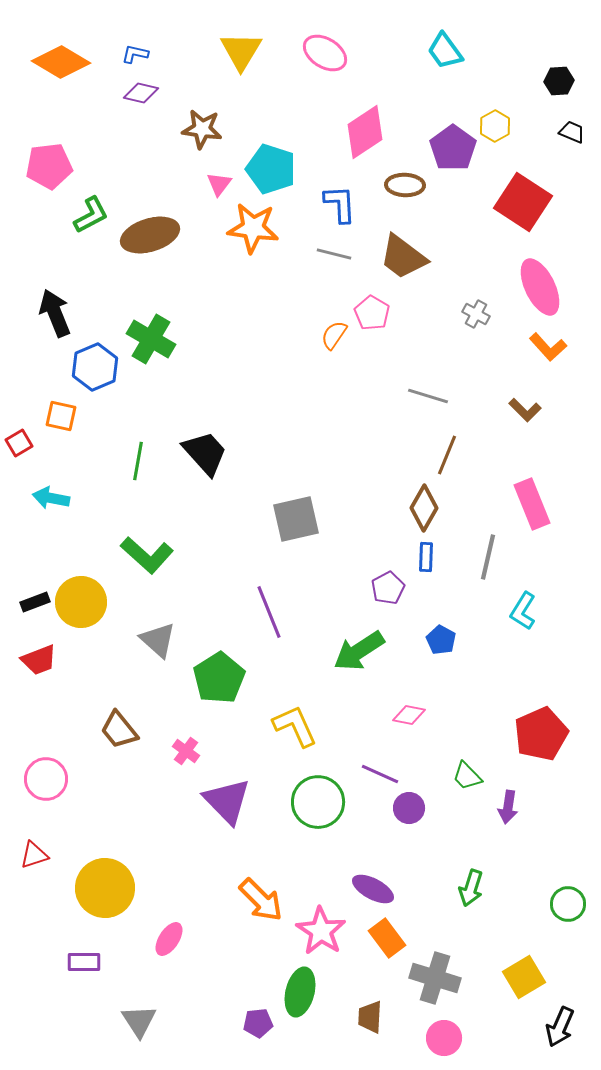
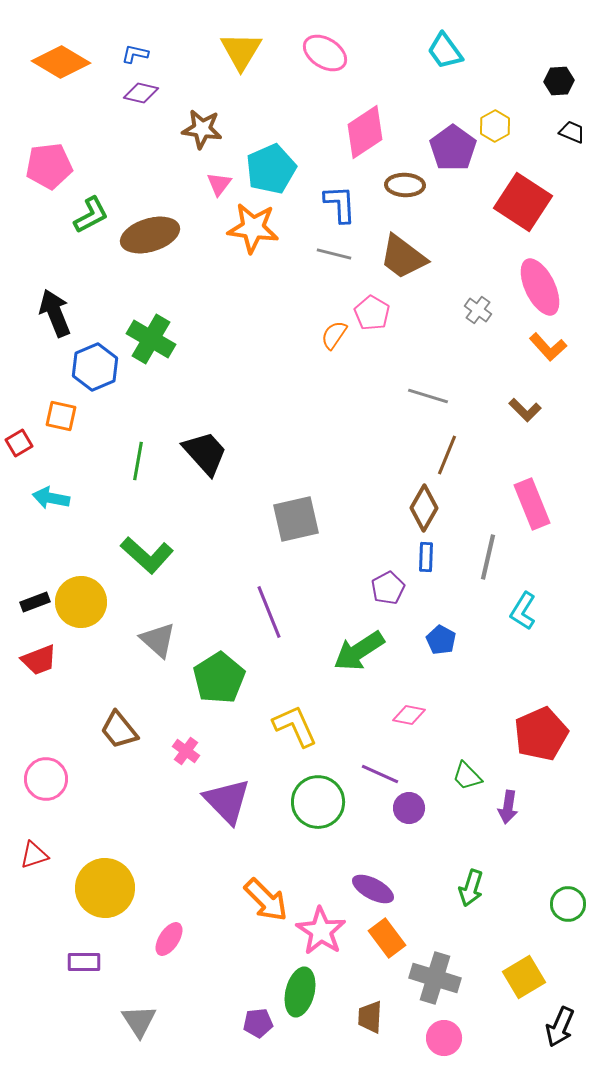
cyan pentagon at (271, 169): rotated 30 degrees clockwise
gray cross at (476, 314): moved 2 px right, 4 px up; rotated 8 degrees clockwise
orange arrow at (261, 900): moved 5 px right
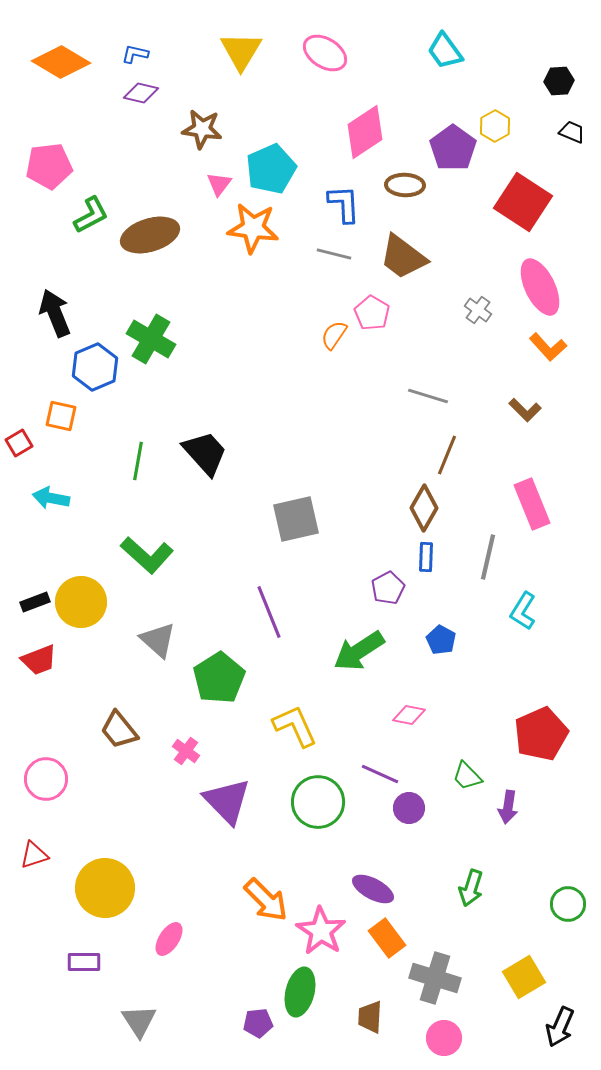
blue L-shape at (340, 204): moved 4 px right
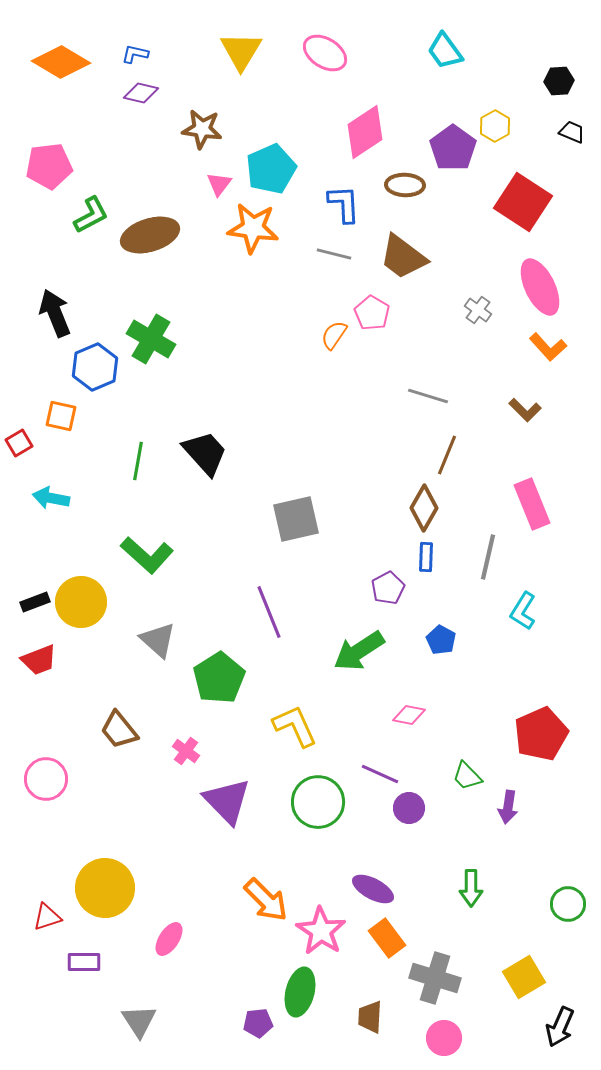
red triangle at (34, 855): moved 13 px right, 62 px down
green arrow at (471, 888): rotated 18 degrees counterclockwise
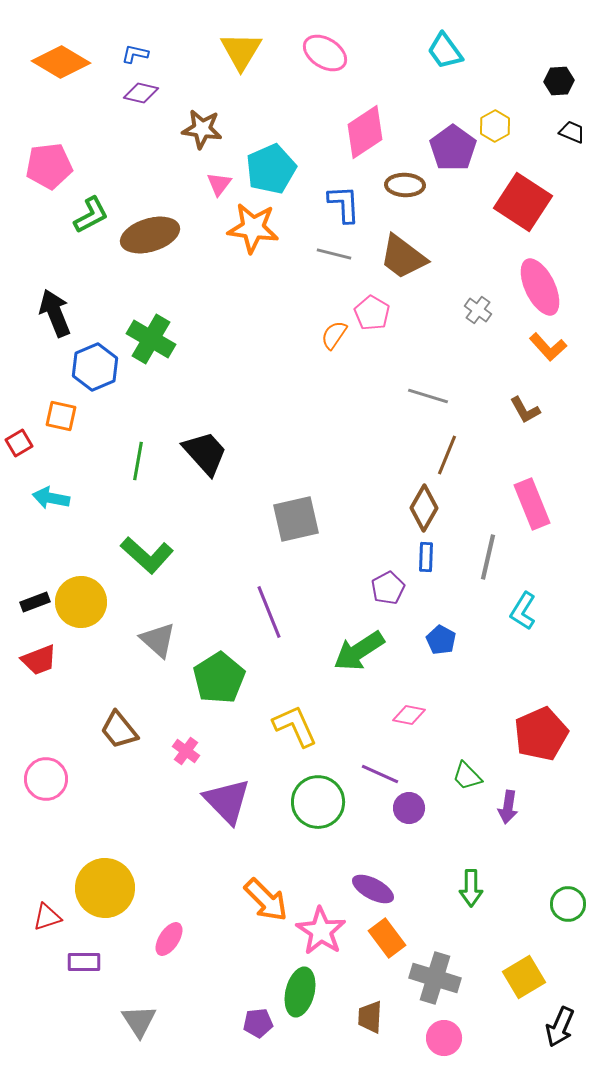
brown L-shape at (525, 410): rotated 16 degrees clockwise
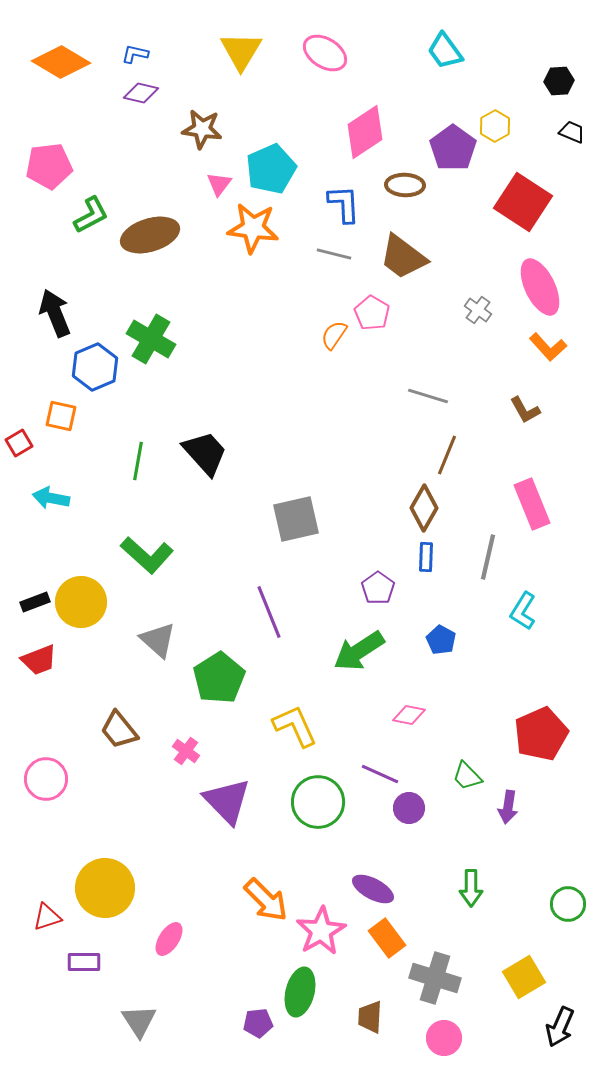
purple pentagon at (388, 588): moved 10 px left; rotated 8 degrees counterclockwise
pink star at (321, 931): rotated 9 degrees clockwise
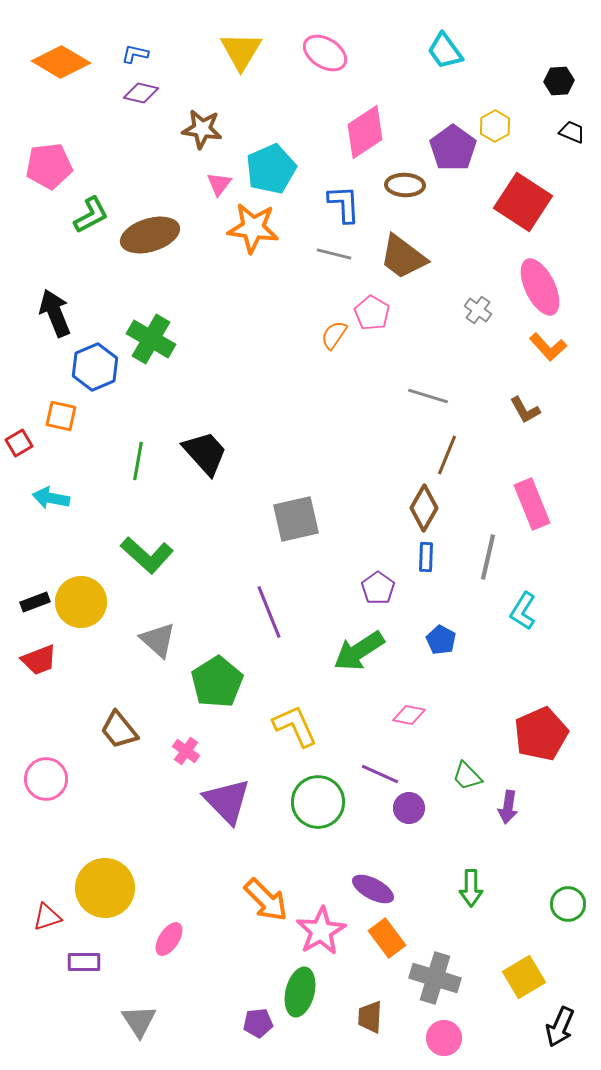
green pentagon at (219, 678): moved 2 px left, 4 px down
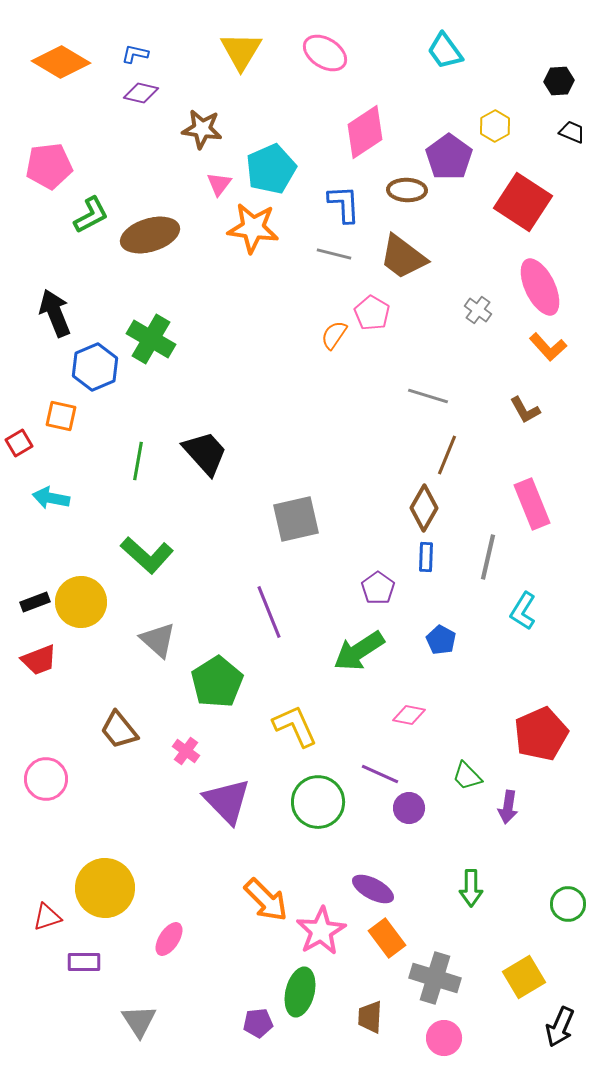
purple pentagon at (453, 148): moved 4 px left, 9 px down
brown ellipse at (405, 185): moved 2 px right, 5 px down
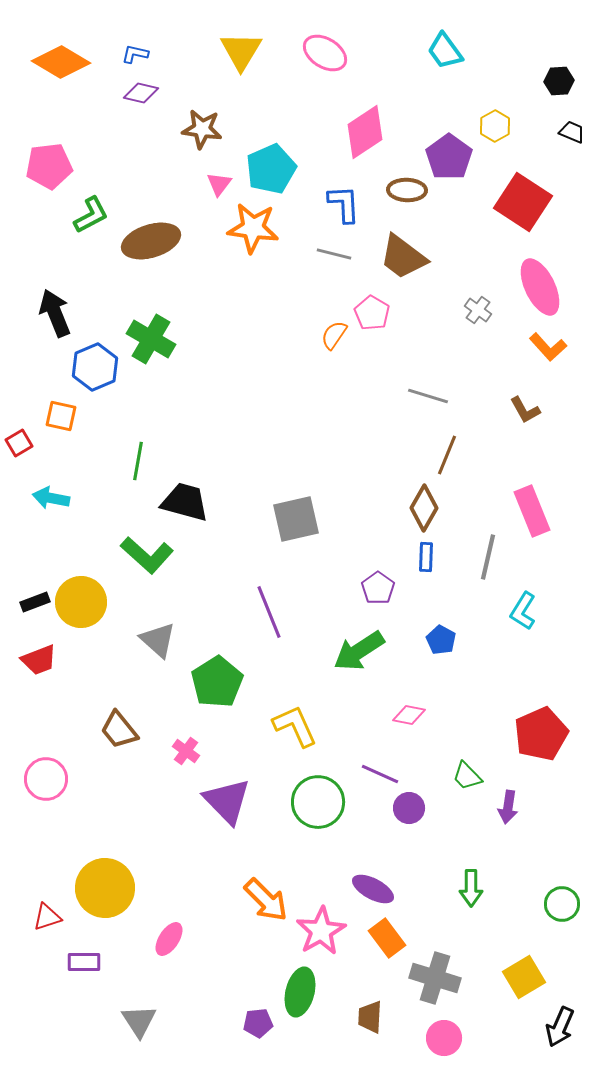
brown ellipse at (150, 235): moved 1 px right, 6 px down
black trapezoid at (205, 453): moved 20 px left, 49 px down; rotated 33 degrees counterclockwise
pink rectangle at (532, 504): moved 7 px down
green circle at (568, 904): moved 6 px left
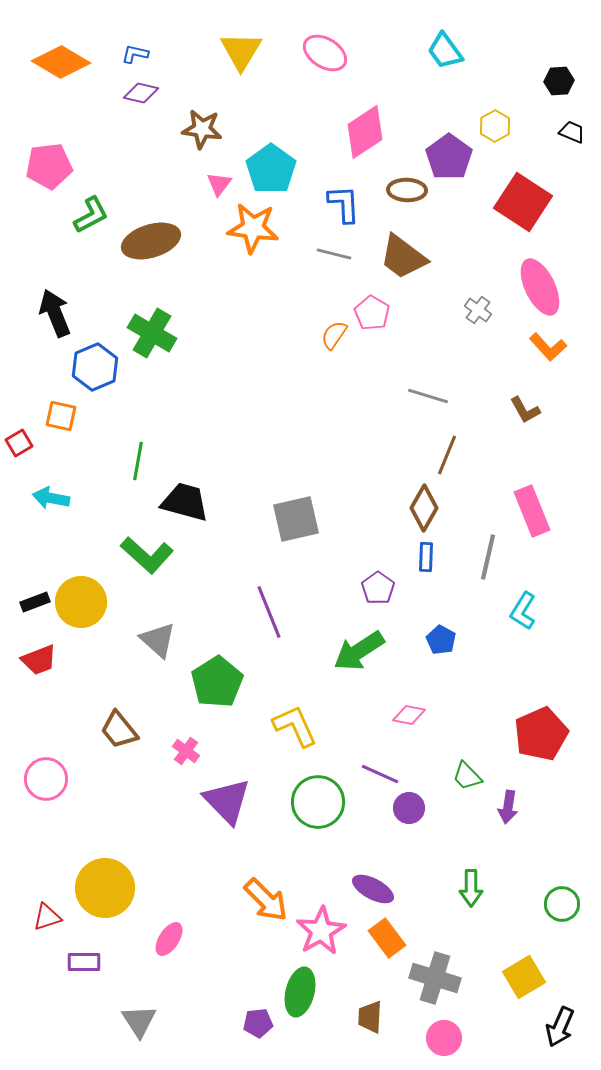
cyan pentagon at (271, 169): rotated 12 degrees counterclockwise
green cross at (151, 339): moved 1 px right, 6 px up
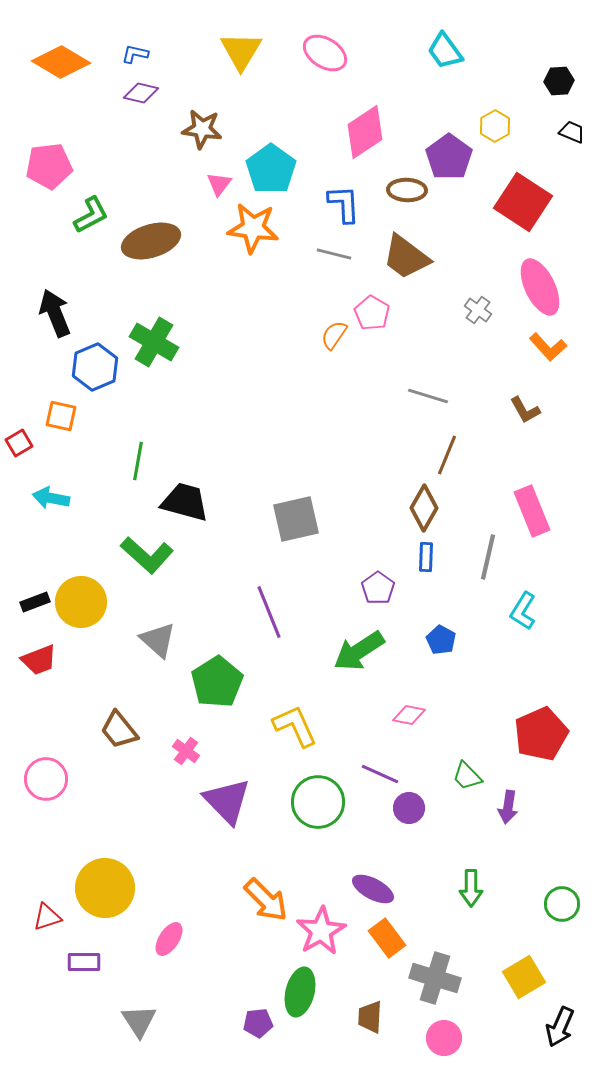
brown trapezoid at (403, 257): moved 3 px right
green cross at (152, 333): moved 2 px right, 9 px down
